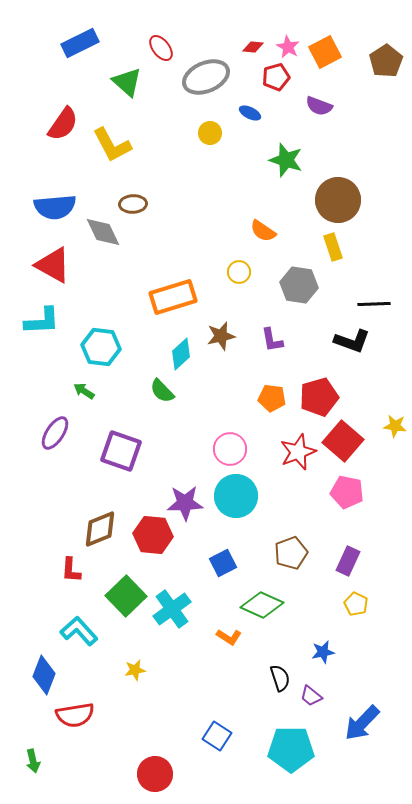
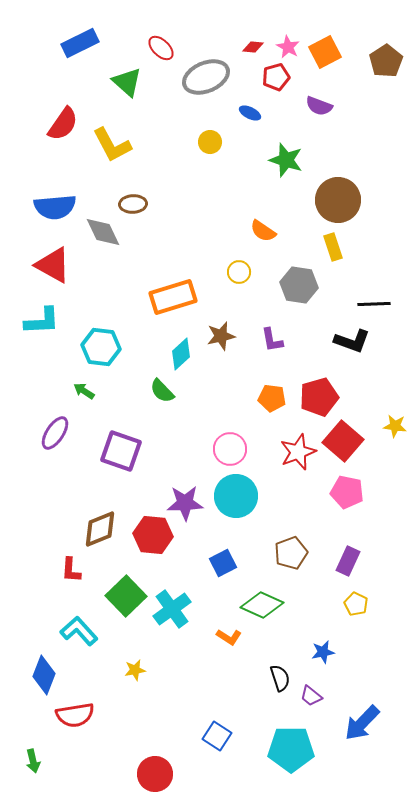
red ellipse at (161, 48): rotated 8 degrees counterclockwise
yellow circle at (210, 133): moved 9 px down
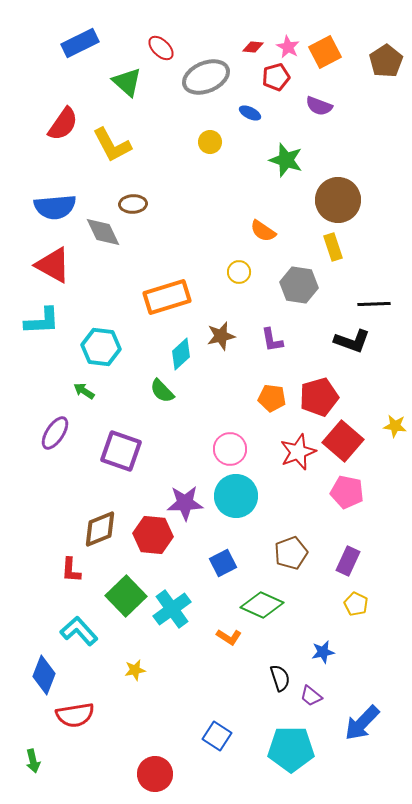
orange rectangle at (173, 297): moved 6 px left
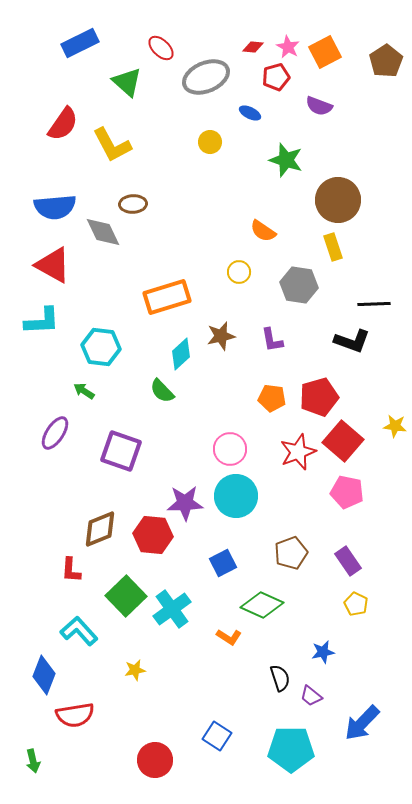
purple rectangle at (348, 561): rotated 60 degrees counterclockwise
red circle at (155, 774): moved 14 px up
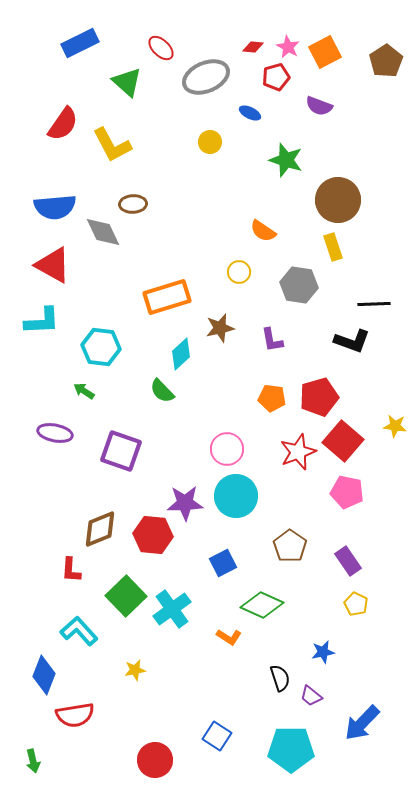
brown star at (221, 336): moved 1 px left, 8 px up
purple ellipse at (55, 433): rotated 68 degrees clockwise
pink circle at (230, 449): moved 3 px left
brown pentagon at (291, 553): moved 1 px left, 7 px up; rotated 16 degrees counterclockwise
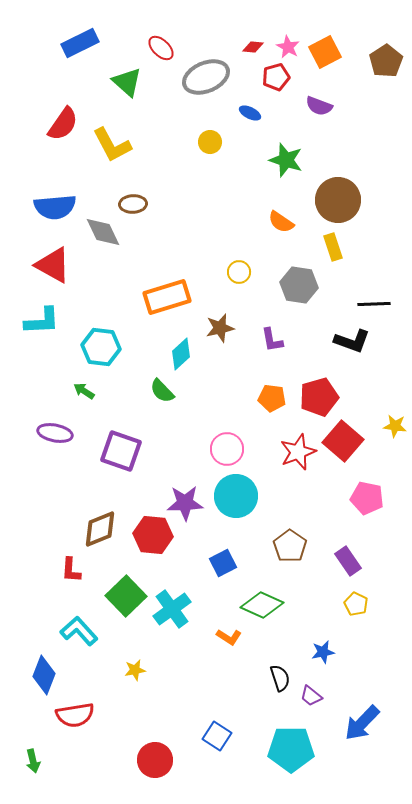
orange semicircle at (263, 231): moved 18 px right, 9 px up
pink pentagon at (347, 492): moved 20 px right, 6 px down
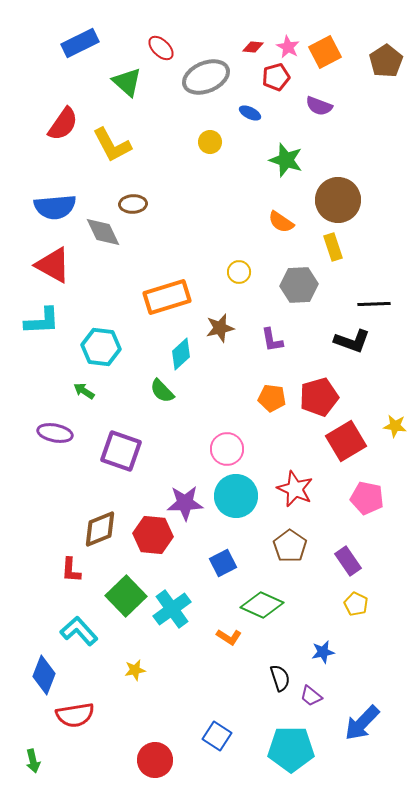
gray hexagon at (299, 285): rotated 12 degrees counterclockwise
red square at (343, 441): moved 3 px right; rotated 18 degrees clockwise
red star at (298, 452): moved 3 px left, 37 px down; rotated 27 degrees counterclockwise
